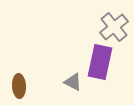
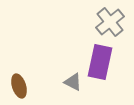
gray cross: moved 4 px left, 5 px up
brown ellipse: rotated 15 degrees counterclockwise
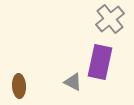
gray cross: moved 3 px up
brown ellipse: rotated 15 degrees clockwise
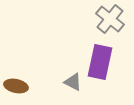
gray cross: rotated 12 degrees counterclockwise
brown ellipse: moved 3 px left; rotated 75 degrees counterclockwise
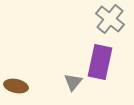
gray triangle: rotated 42 degrees clockwise
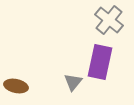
gray cross: moved 1 px left, 1 px down
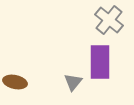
purple rectangle: rotated 12 degrees counterclockwise
brown ellipse: moved 1 px left, 4 px up
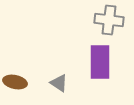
gray cross: rotated 32 degrees counterclockwise
gray triangle: moved 14 px left, 1 px down; rotated 36 degrees counterclockwise
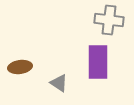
purple rectangle: moved 2 px left
brown ellipse: moved 5 px right, 15 px up; rotated 20 degrees counterclockwise
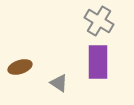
gray cross: moved 10 px left, 1 px down; rotated 24 degrees clockwise
brown ellipse: rotated 10 degrees counterclockwise
